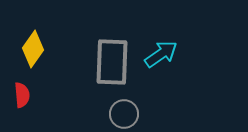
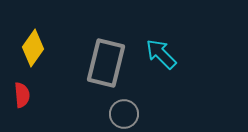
yellow diamond: moved 1 px up
cyan arrow: rotated 100 degrees counterclockwise
gray rectangle: moved 6 px left, 1 px down; rotated 12 degrees clockwise
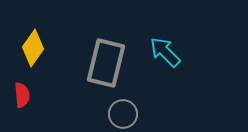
cyan arrow: moved 4 px right, 2 px up
gray circle: moved 1 px left
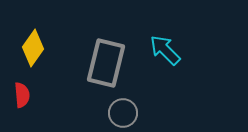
cyan arrow: moved 2 px up
gray circle: moved 1 px up
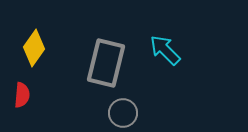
yellow diamond: moved 1 px right
red semicircle: rotated 10 degrees clockwise
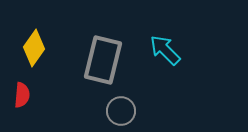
gray rectangle: moved 3 px left, 3 px up
gray circle: moved 2 px left, 2 px up
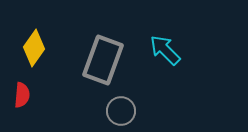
gray rectangle: rotated 6 degrees clockwise
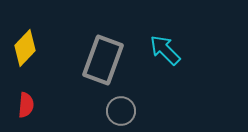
yellow diamond: moved 9 px left; rotated 9 degrees clockwise
red semicircle: moved 4 px right, 10 px down
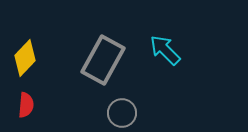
yellow diamond: moved 10 px down
gray rectangle: rotated 9 degrees clockwise
gray circle: moved 1 px right, 2 px down
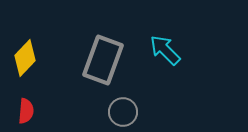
gray rectangle: rotated 9 degrees counterclockwise
red semicircle: moved 6 px down
gray circle: moved 1 px right, 1 px up
